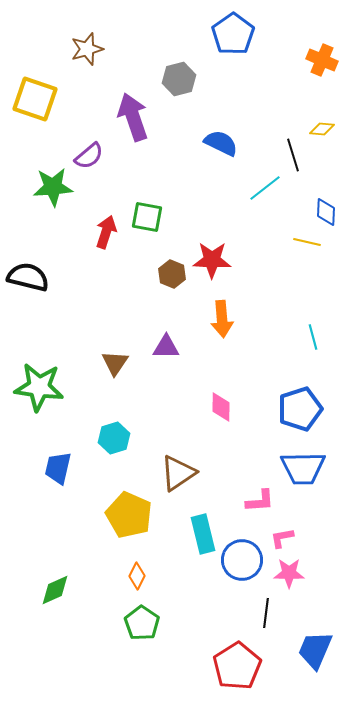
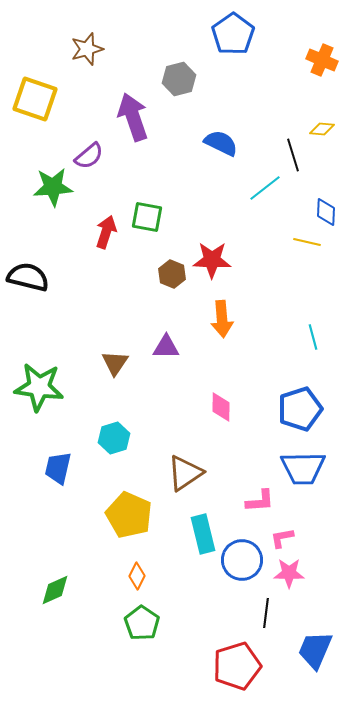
brown triangle at (178, 473): moved 7 px right
red pentagon at (237, 666): rotated 15 degrees clockwise
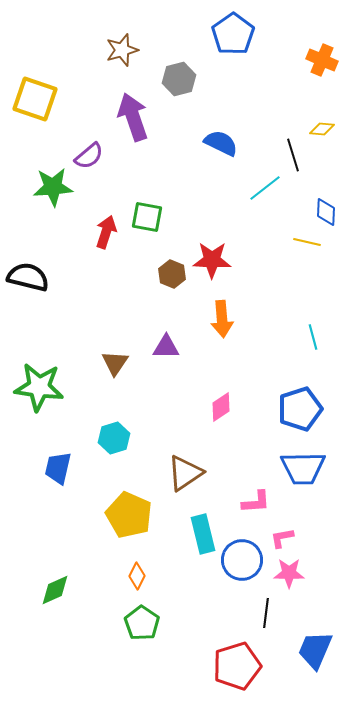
brown star at (87, 49): moved 35 px right, 1 px down
pink diamond at (221, 407): rotated 56 degrees clockwise
pink L-shape at (260, 501): moved 4 px left, 1 px down
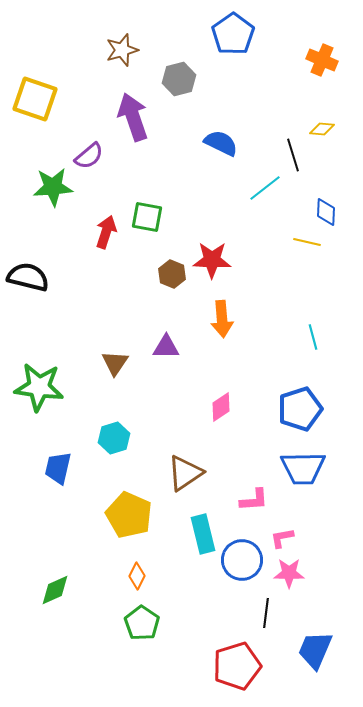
pink L-shape at (256, 502): moved 2 px left, 2 px up
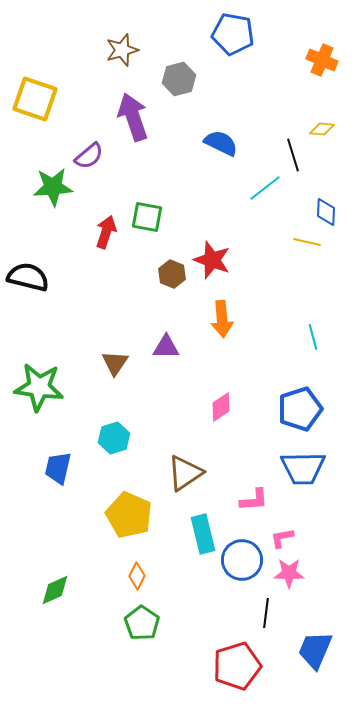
blue pentagon at (233, 34): rotated 27 degrees counterclockwise
red star at (212, 260): rotated 18 degrees clockwise
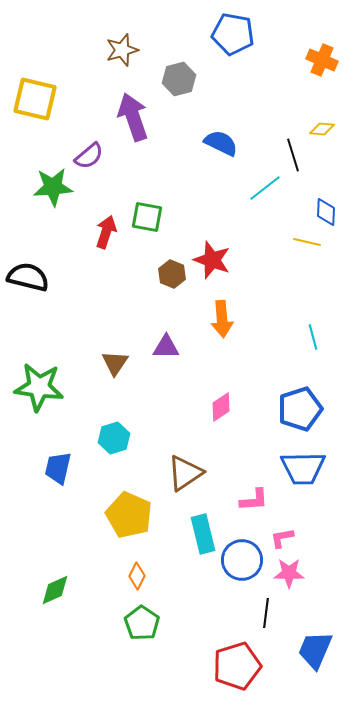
yellow square at (35, 99): rotated 6 degrees counterclockwise
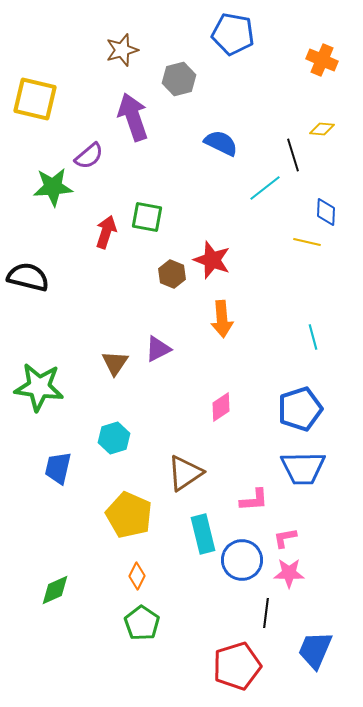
purple triangle at (166, 347): moved 8 px left, 2 px down; rotated 28 degrees counterclockwise
pink L-shape at (282, 538): moved 3 px right
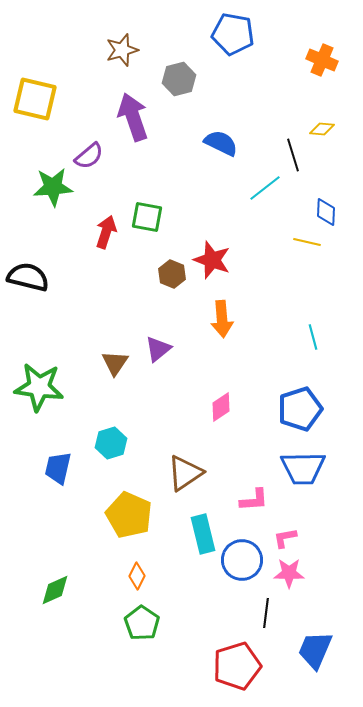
purple triangle at (158, 349): rotated 12 degrees counterclockwise
cyan hexagon at (114, 438): moved 3 px left, 5 px down
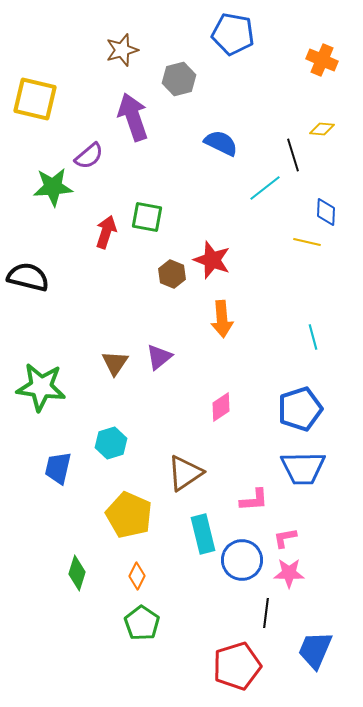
purple triangle at (158, 349): moved 1 px right, 8 px down
green star at (39, 387): moved 2 px right
green diamond at (55, 590): moved 22 px right, 17 px up; rotated 48 degrees counterclockwise
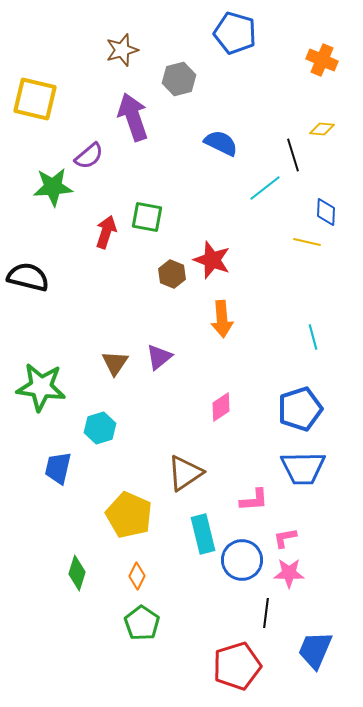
blue pentagon at (233, 34): moved 2 px right, 1 px up; rotated 6 degrees clockwise
cyan hexagon at (111, 443): moved 11 px left, 15 px up
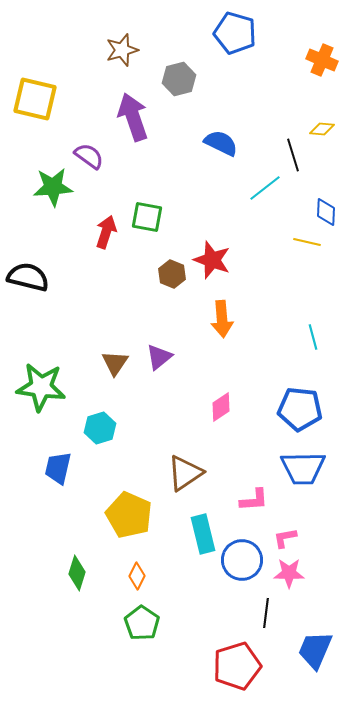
purple semicircle at (89, 156): rotated 104 degrees counterclockwise
blue pentagon at (300, 409): rotated 24 degrees clockwise
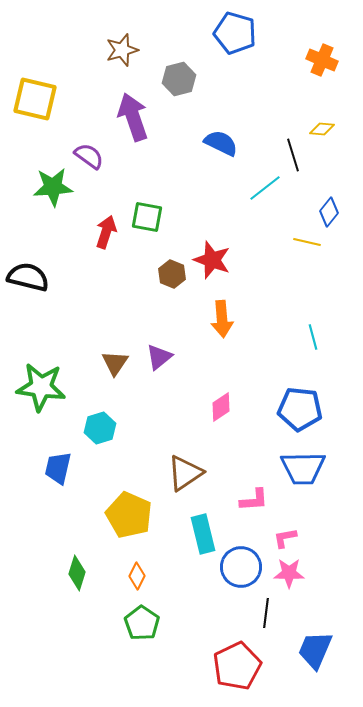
blue diamond at (326, 212): moved 3 px right; rotated 36 degrees clockwise
blue circle at (242, 560): moved 1 px left, 7 px down
red pentagon at (237, 666): rotated 9 degrees counterclockwise
